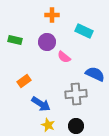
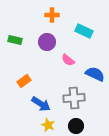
pink semicircle: moved 4 px right, 3 px down
gray cross: moved 2 px left, 4 px down
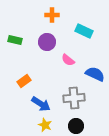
yellow star: moved 3 px left
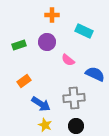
green rectangle: moved 4 px right, 5 px down; rotated 32 degrees counterclockwise
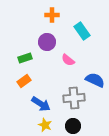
cyan rectangle: moved 2 px left; rotated 30 degrees clockwise
green rectangle: moved 6 px right, 13 px down
blue semicircle: moved 6 px down
black circle: moved 3 px left
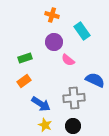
orange cross: rotated 16 degrees clockwise
purple circle: moved 7 px right
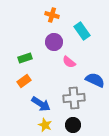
pink semicircle: moved 1 px right, 2 px down
black circle: moved 1 px up
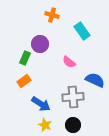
purple circle: moved 14 px left, 2 px down
green rectangle: rotated 48 degrees counterclockwise
gray cross: moved 1 px left, 1 px up
